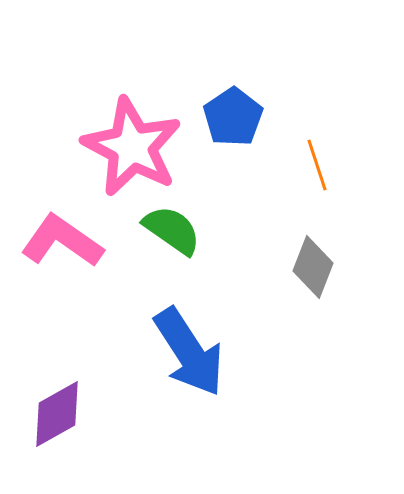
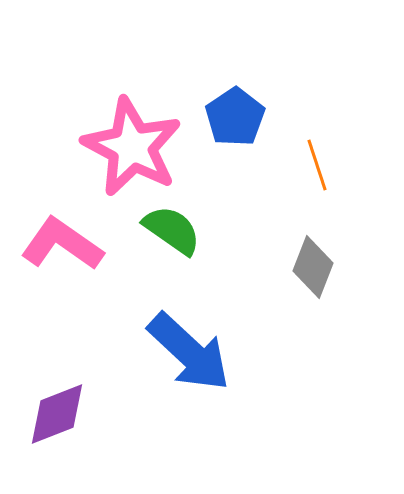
blue pentagon: moved 2 px right
pink L-shape: moved 3 px down
blue arrow: rotated 14 degrees counterclockwise
purple diamond: rotated 8 degrees clockwise
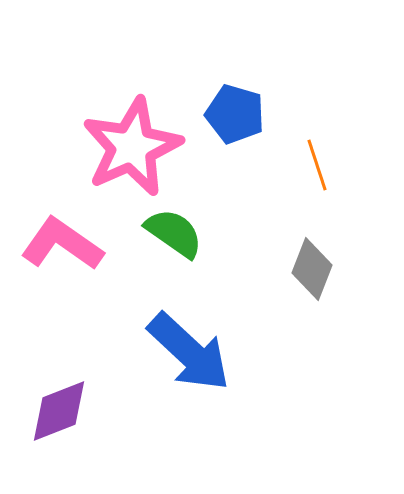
blue pentagon: moved 3 px up; rotated 22 degrees counterclockwise
pink star: rotated 20 degrees clockwise
green semicircle: moved 2 px right, 3 px down
gray diamond: moved 1 px left, 2 px down
purple diamond: moved 2 px right, 3 px up
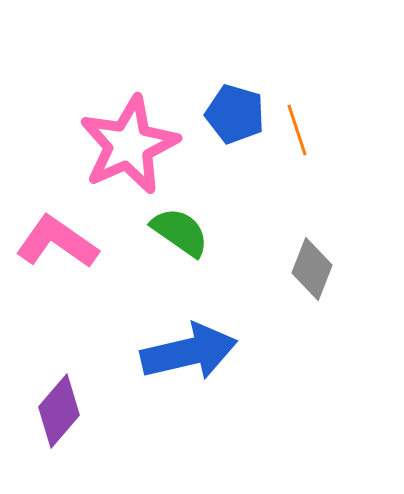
pink star: moved 3 px left, 2 px up
orange line: moved 20 px left, 35 px up
green semicircle: moved 6 px right, 1 px up
pink L-shape: moved 5 px left, 2 px up
blue arrow: rotated 56 degrees counterclockwise
purple diamond: rotated 28 degrees counterclockwise
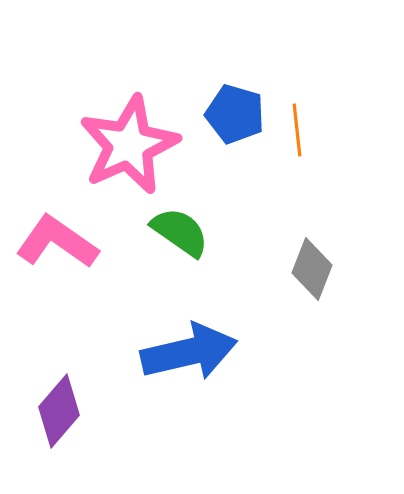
orange line: rotated 12 degrees clockwise
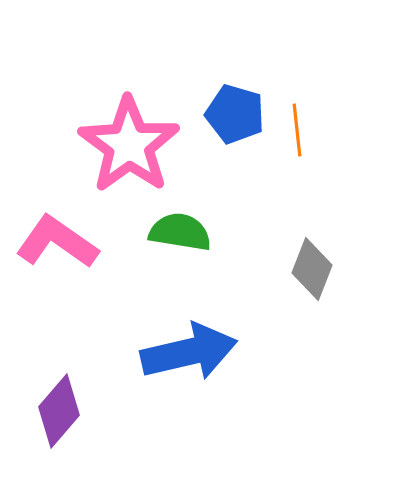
pink star: rotated 12 degrees counterclockwise
green semicircle: rotated 26 degrees counterclockwise
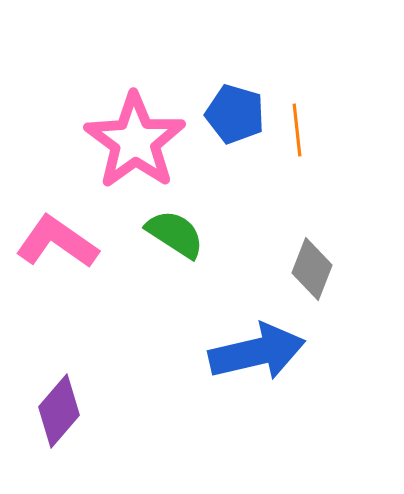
pink star: moved 6 px right, 4 px up
green semicircle: moved 5 px left, 2 px down; rotated 24 degrees clockwise
blue arrow: moved 68 px right
